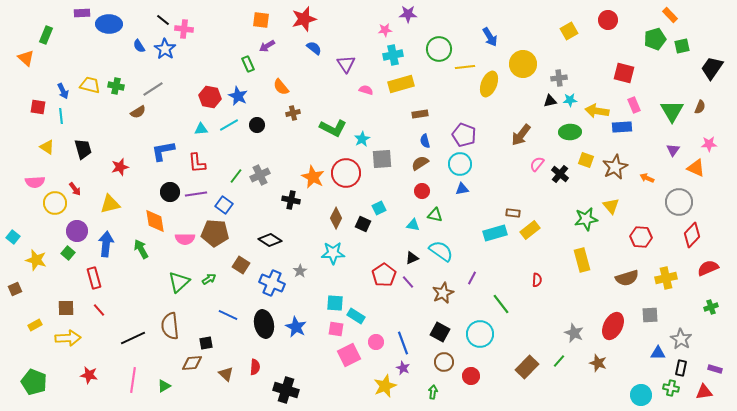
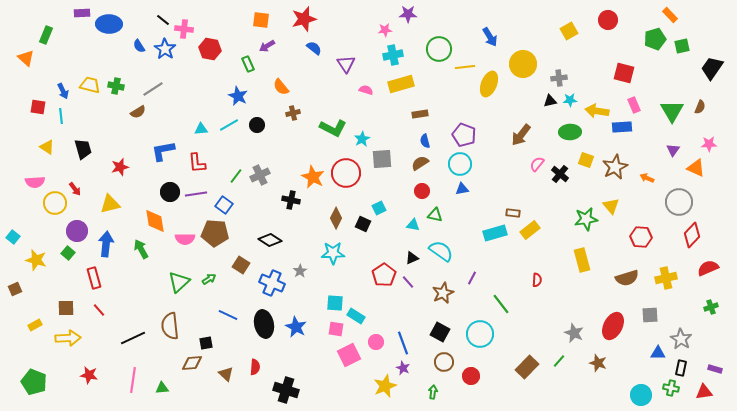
red hexagon at (210, 97): moved 48 px up
green triangle at (164, 386): moved 2 px left, 2 px down; rotated 24 degrees clockwise
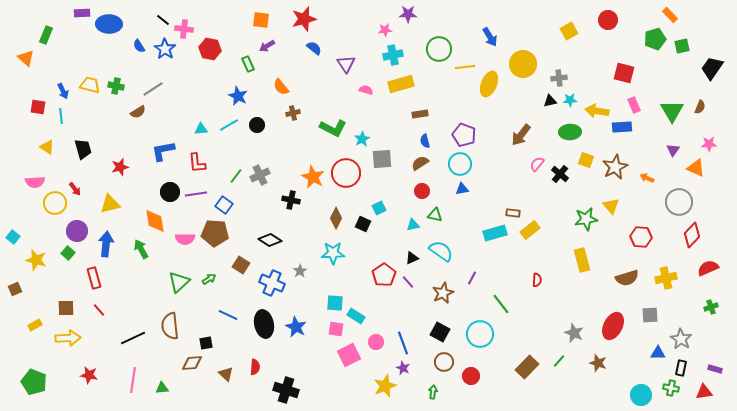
cyan triangle at (413, 225): rotated 24 degrees counterclockwise
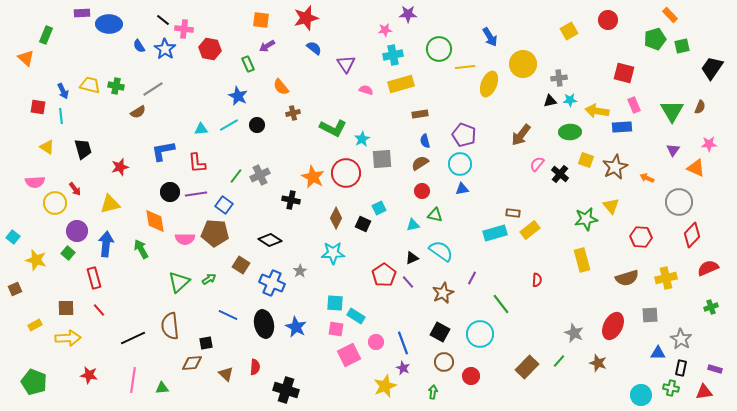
red star at (304, 19): moved 2 px right, 1 px up
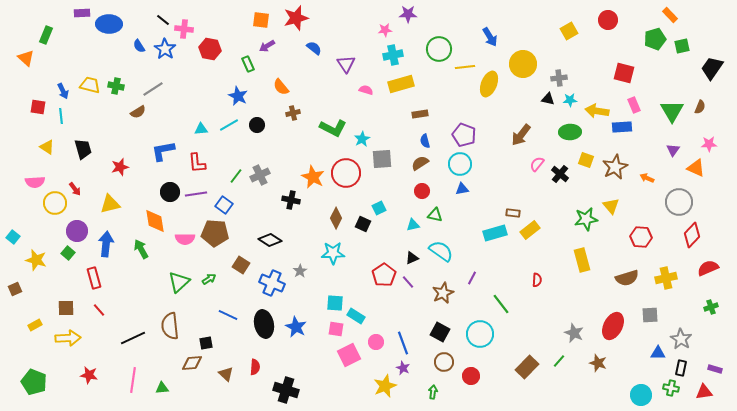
red star at (306, 18): moved 10 px left
black triangle at (550, 101): moved 2 px left, 2 px up; rotated 24 degrees clockwise
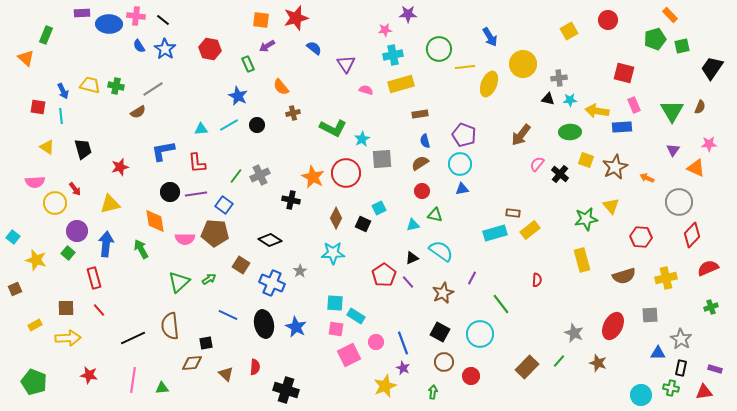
pink cross at (184, 29): moved 48 px left, 13 px up
brown semicircle at (627, 278): moved 3 px left, 2 px up
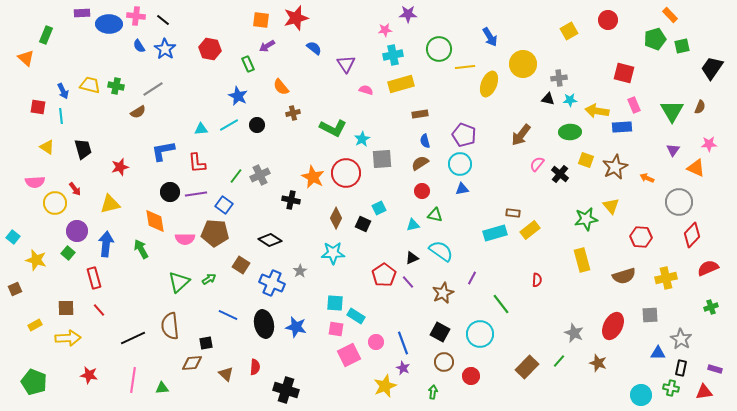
blue star at (296, 327): rotated 15 degrees counterclockwise
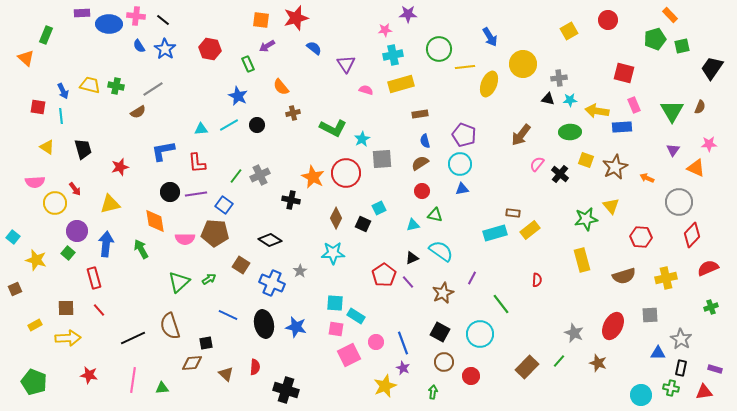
brown semicircle at (170, 326): rotated 12 degrees counterclockwise
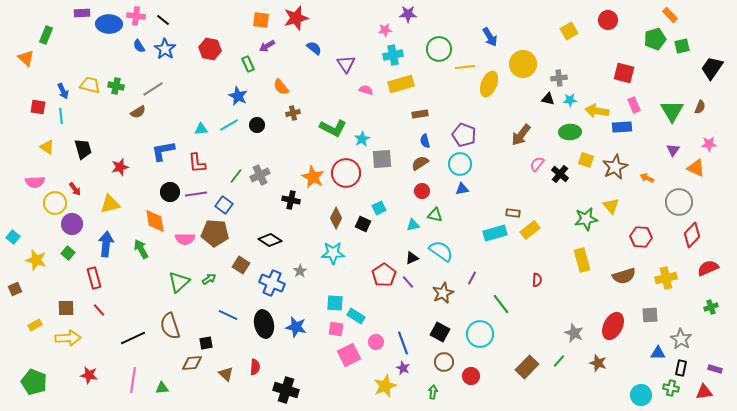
purple circle at (77, 231): moved 5 px left, 7 px up
